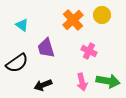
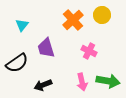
cyan triangle: rotated 32 degrees clockwise
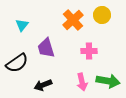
pink cross: rotated 28 degrees counterclockwise
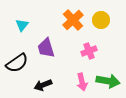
yellow circle: moved 1 px left, 5 px down
pink cross: rotated 21 degrees counterclockwise
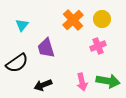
yellow circle: moved 1 px right, 1 px up
pink cross: moved 9 px right, 5 px up
